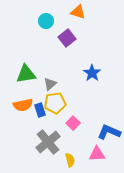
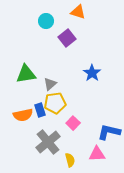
orange semicircle: moved 10 px down
blue L-shape: rotated 10 degrees counterclockwise
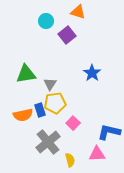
purple square: moved 3 px up
gray triangle: rotated 16 degrees counterclockwise
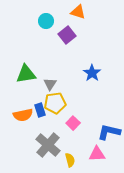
gray cross: moved 3 px down; rotated 10 degrees counterclockwise
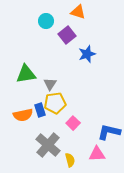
blue star: moved 5 px left, 19 px up; rotated 18 degrees clockwise
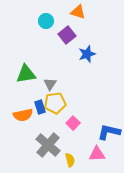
blue rectangle: moved 3 px up
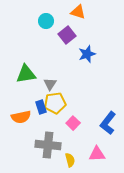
blue rectangle: moved 1 px right
orange semicircle: moved 2 px left, 2 px down
blue L-shape: moved 1 px left, 9 px up; rotated 65 degrees counterclockwise
gray cross: rotated 35 degrees counterclockwise
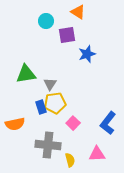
orange triangle: rotated 14 degrees clockwise
purple square: rotated 30 degrees clockwise
orange semicircle: moved 6 px left, 7 px down
